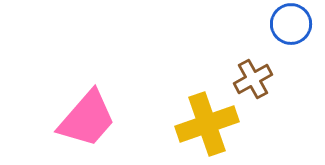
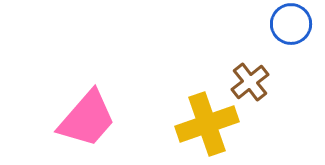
brown cross: moved 3 px left, 3 px down; rotated 9 degrees counterclockwise
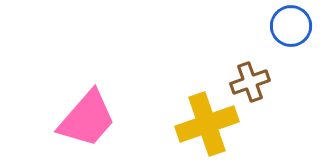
blue circle: moved 2 px down
brown cross: rotated 18 degrees clockwise
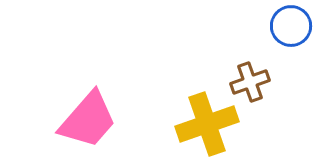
pink trapezoid: moved 1 px right, 1 px down
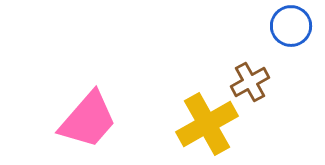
brown cross: rotated 9 degrees counterclockwise
yellow cross: rotated 10 degrees counterclockwise
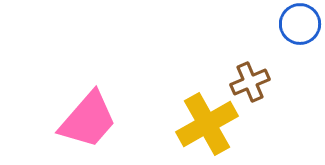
blue circle: moved 9 px right, 2 px up
brown cross: rotated 6 degrees clockwise
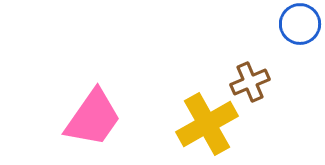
pink trapezoid: moved 5 px right, 2 px up; rotated 6 degrees counterclockwise
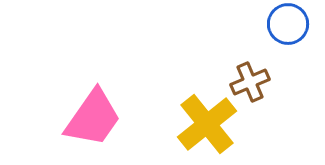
blue circle: moved 12 px left
yellow cross: rotated 10 degrees counterclockwise
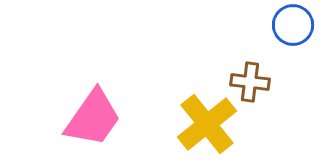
blue circle: moved 5 px right, 1 px down
brown cross: rotated 30 degrees clockwise
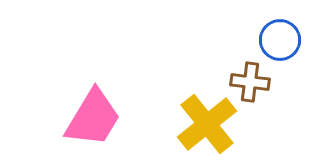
blue circle: moved 13 px left, 15 px down
pink trapezoid: rotated 4 degrees counterclockwise
